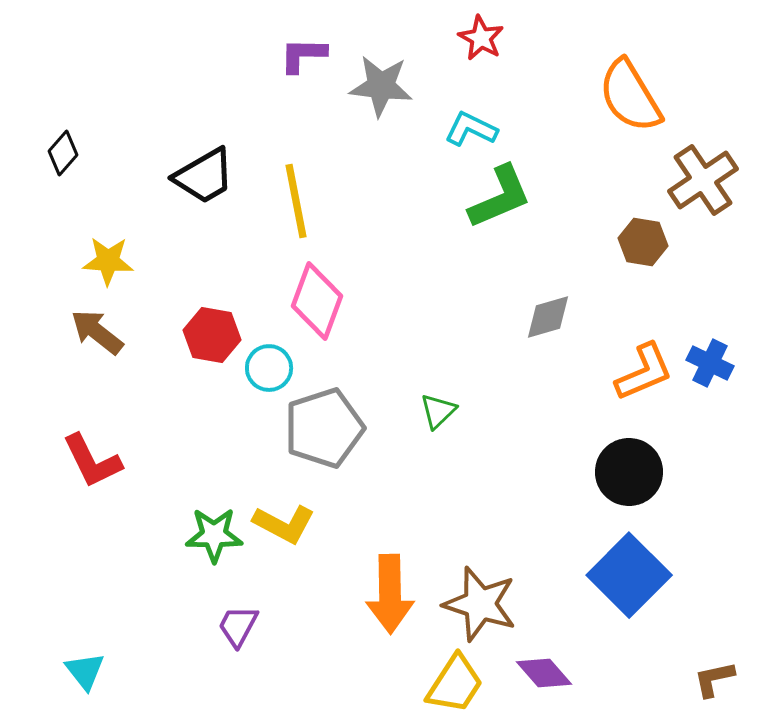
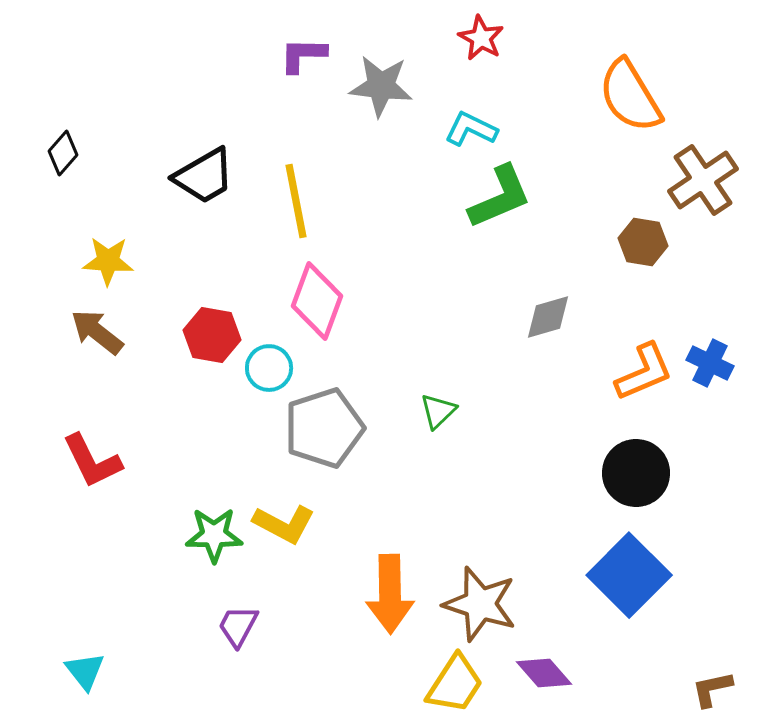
black circle: moved 7 px right, 1 px down
brown L-shape: moved 2 px left, 10 px down
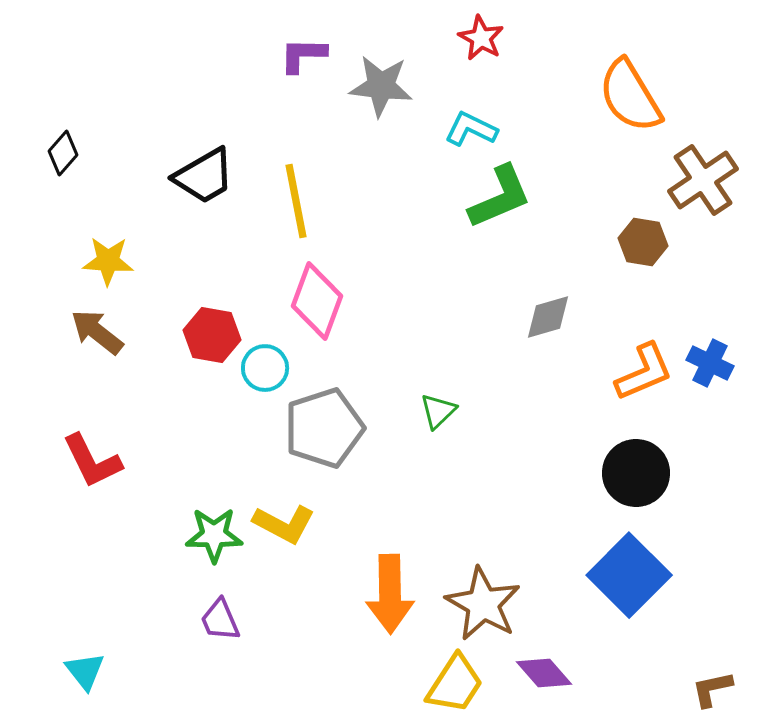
cyan circle: moved 4 px left
brown star: moved 3 px right; rotated 12 degrees clockwise
purple trapezoid: moved 18 px left, 6 px up; rotated 51 degrees counterclockwise
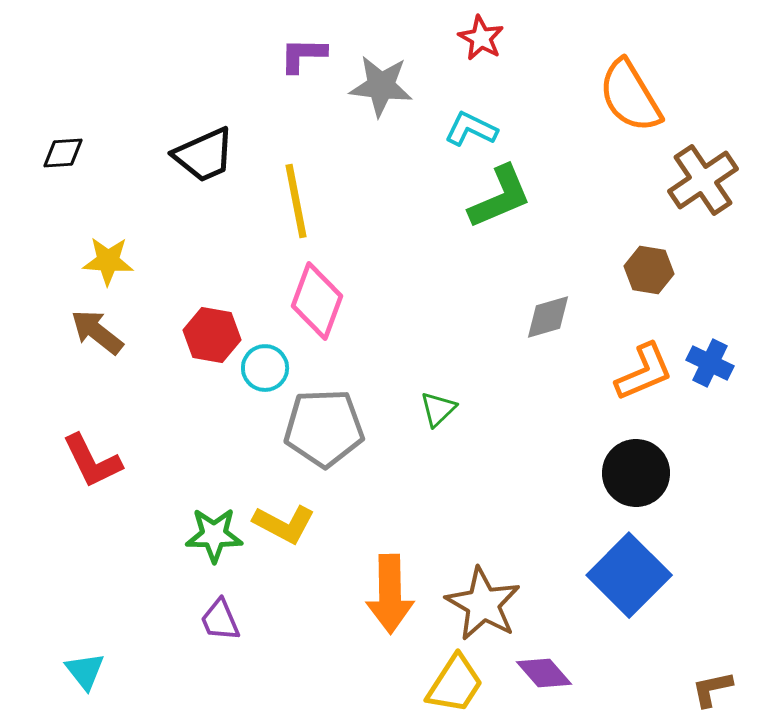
black diamond: rotated 45 degrees clockwise
black trapezoid: moved 21 px up; rotated 6 degrees clockwise
brown hexagon: moved 6 px right, 28 px down
green triangle: moved 2 px up
gray pentagon: rotated 16 degrees clockwise
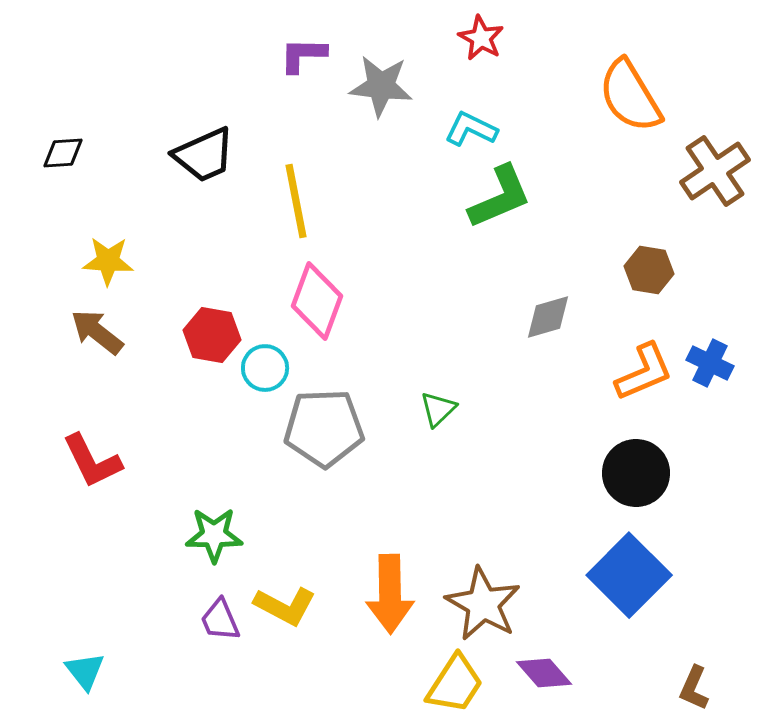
brown cross: moved 12 px right, 9 px up
yellow L-shape: moved 1 px right, 82 px down
brown L-shape: moved 18 px left, 1 px up; rotated 54 degrees counterclockwise
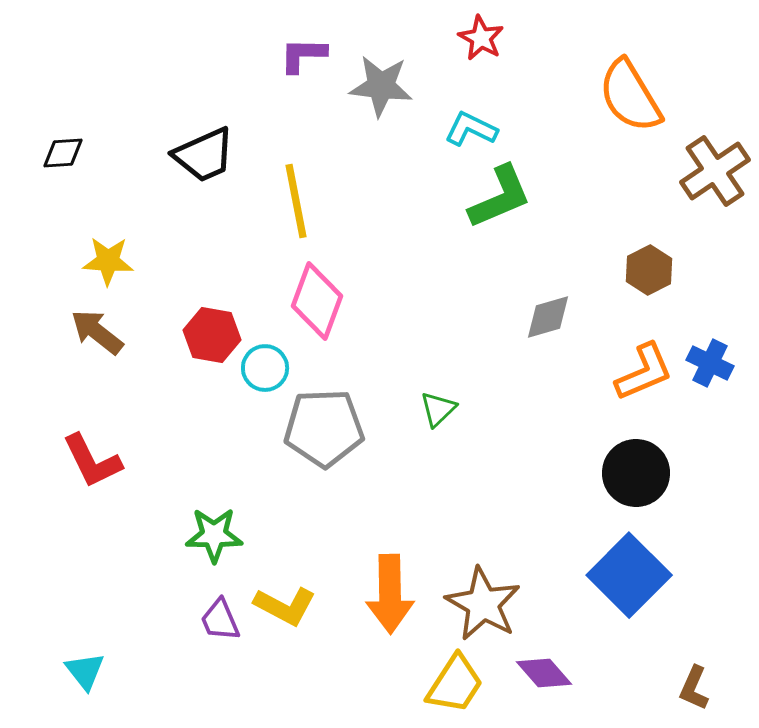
brown hexagon: rotated 24 degrees clockwise
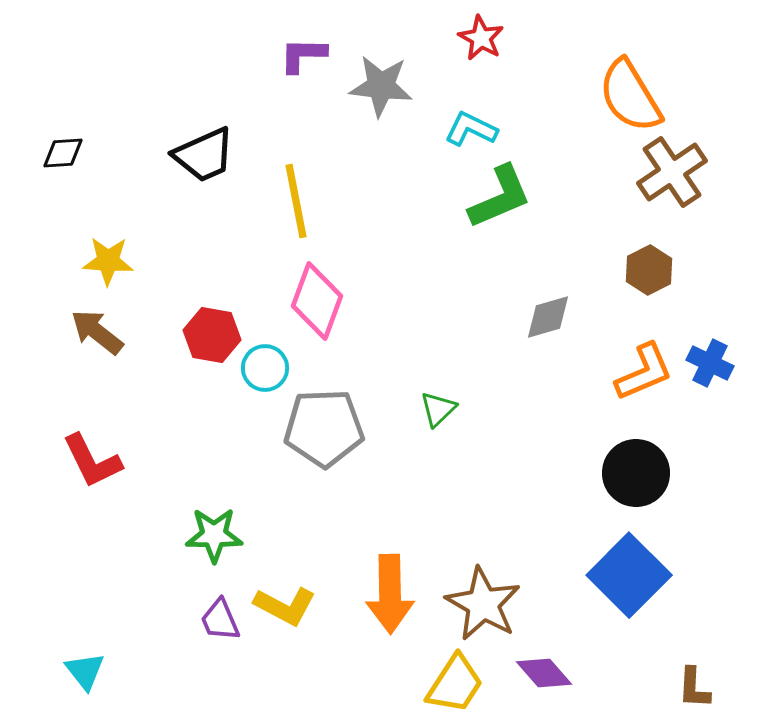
brown cross: moved 43 px left, 1 px down
brown L-shape: rotated 21 degrees counterclockwise
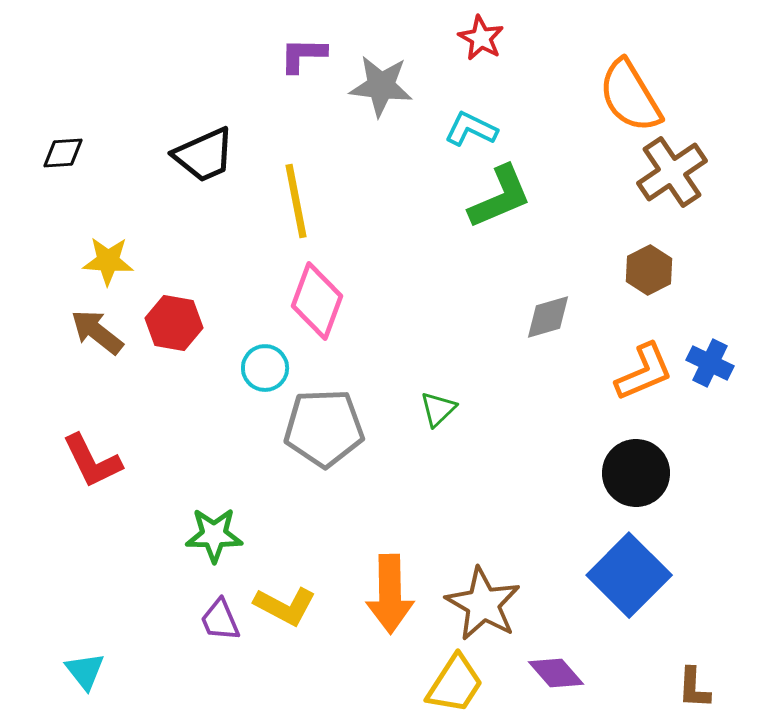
red hexagon: moved 38 px left, 12 px up
purple diamond: moved 12 px right
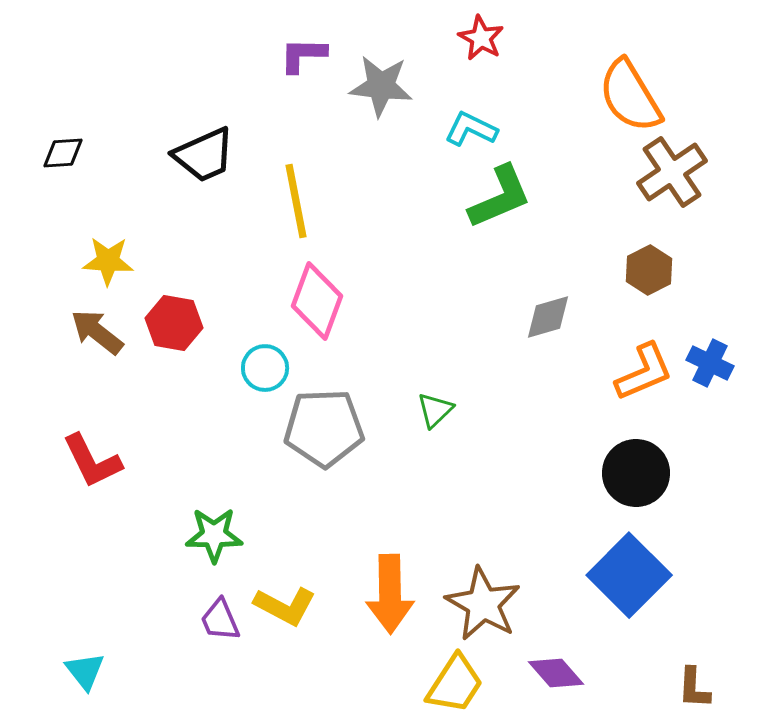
green triangle: moved 3 px left, 1 px down
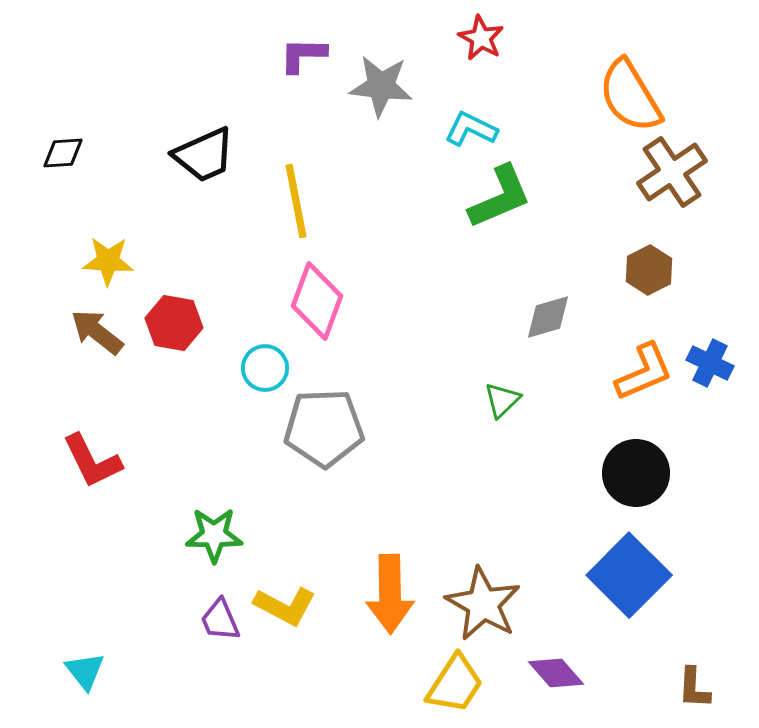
green triangle: moved 67 px right, 10 px up
